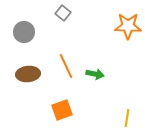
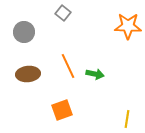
orange line: moved 2 px right
yellow line: moved 1 px down
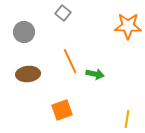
orange line: moved 2 px right, 5 px up
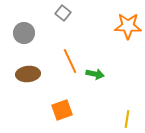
gray circle: moved 1 px down
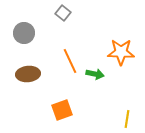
orange star: moved 7 px left, 26 px down
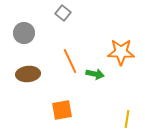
orange square: rotated 10 degrees clockwise
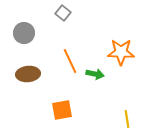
yellow line: rotated 18 degrees counterclockwise
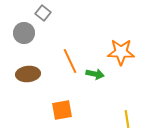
gray square: moved 20 px left
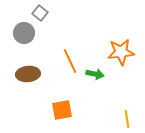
gray square: moved 3 px left
orange star: rotated 8 degrees counterclockwise
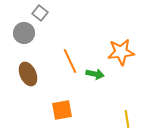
brown ellipse: rotated 70 degrees clockwise
